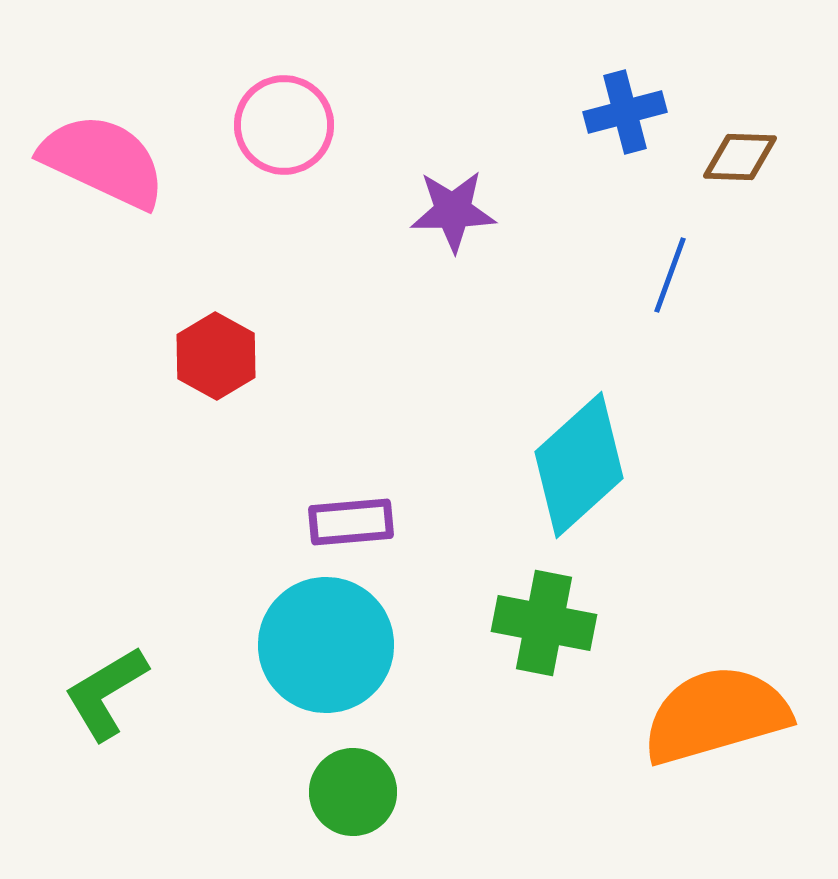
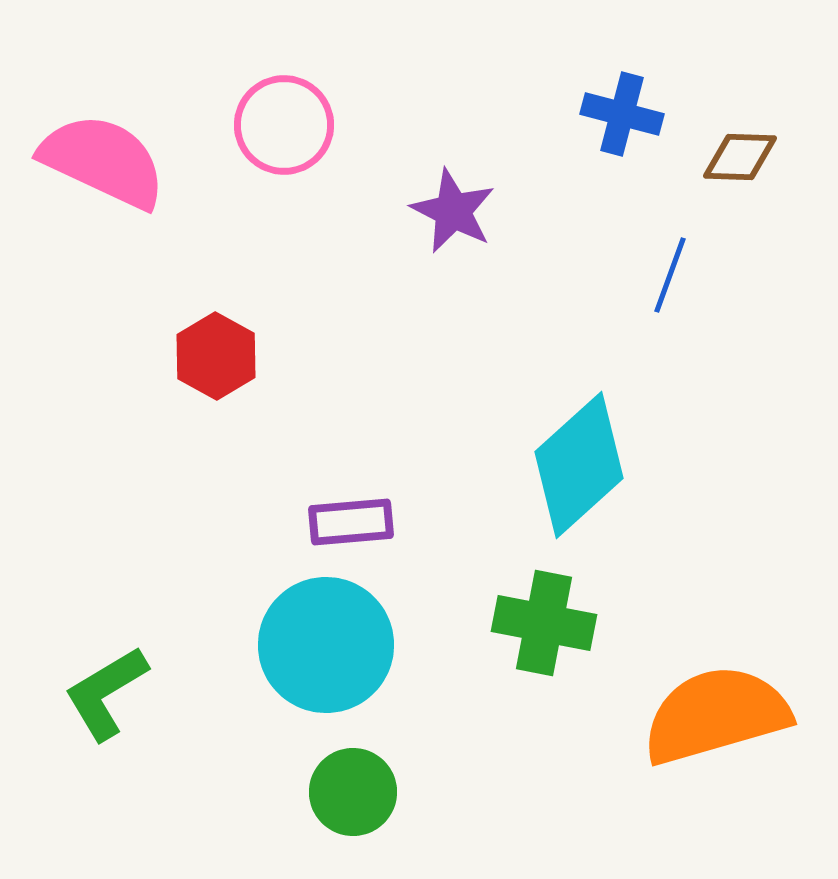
blue cross: moved 3 px left, 2 px down; rotated 30 degrees clockwise
purple star: rotated 28 degrees clockwise
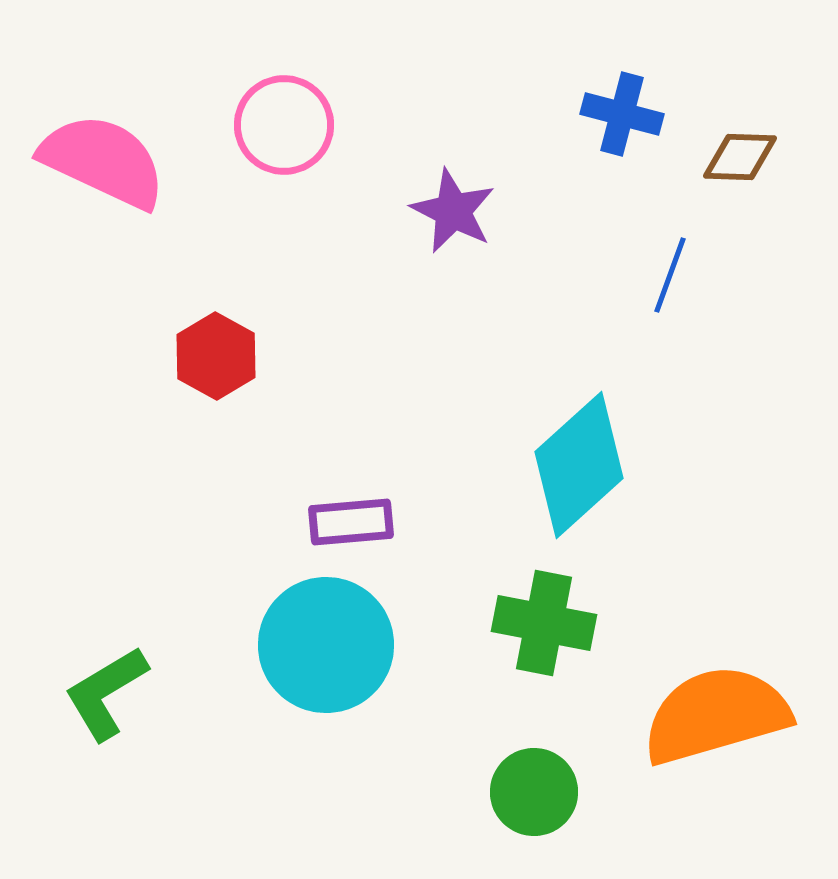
green circle: moved 181 px right
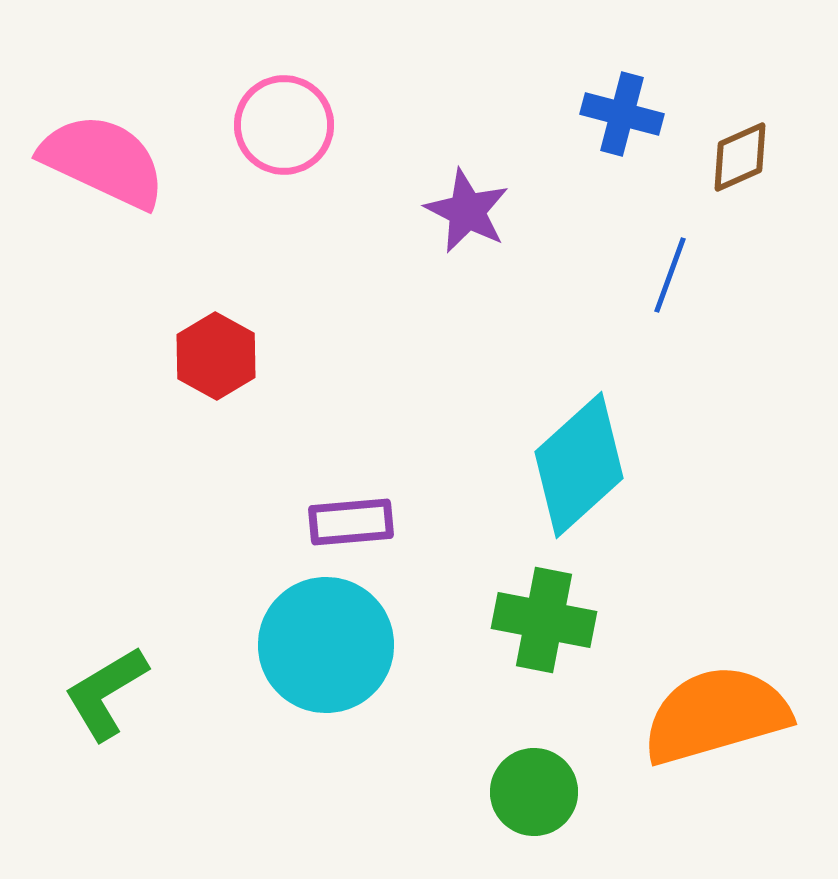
brown diamond: rotated 26 degrees counterclockwise
purple star: moved 14 px right
green cross: moved 3 px up
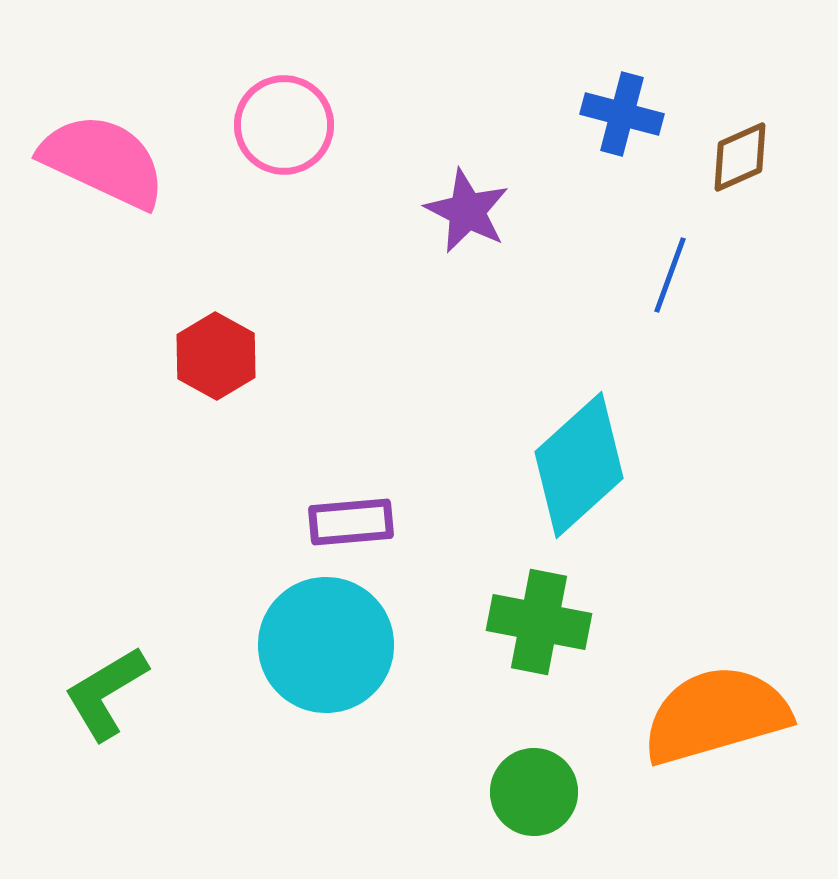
green cross: moved 5 px left, 2 px down
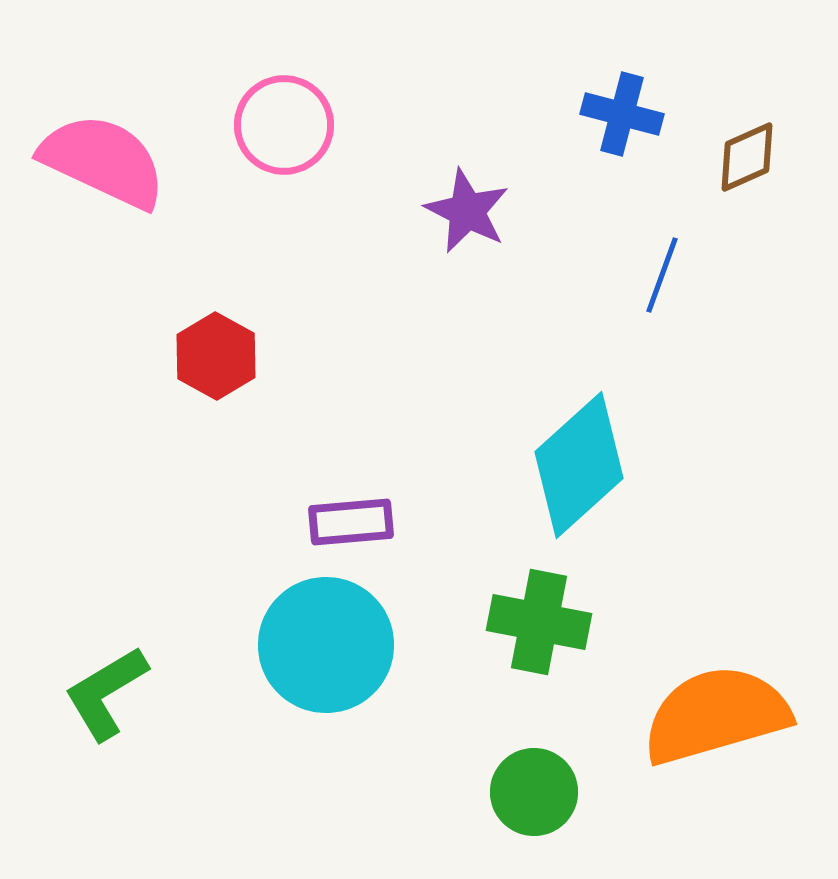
brown diamond: moved 7 px right
blue line: moved 8 px left
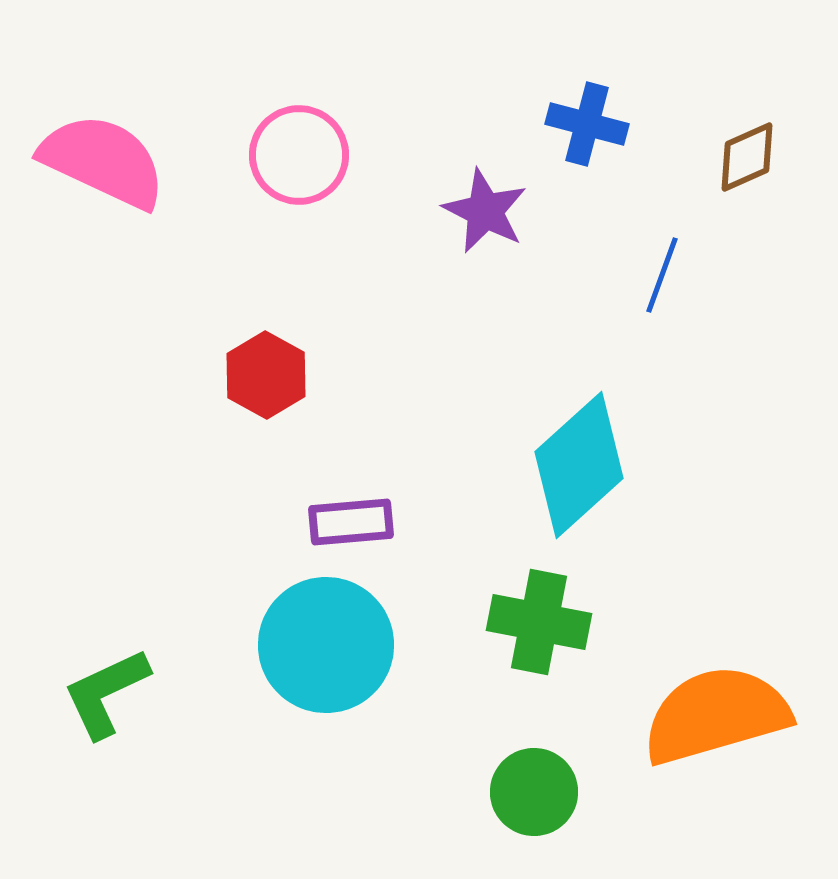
blue cross: moved 35 px left, 10 px down
pink circle: moved 15 px right, 30 px down
purple star: moved 18 px right
red hexagon: moved 50 px right, 19 px down
green L-shape: rotated 6 degrees clockwise
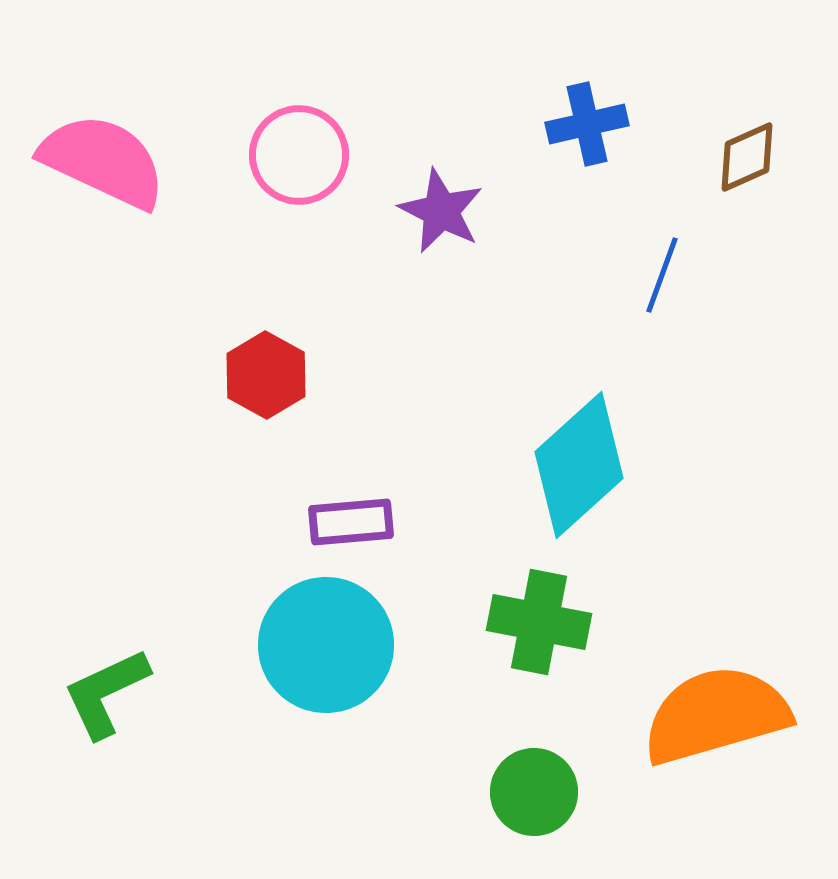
blue cross: rotated 28 degrees counterclockwise
purple star: moved 44 px left
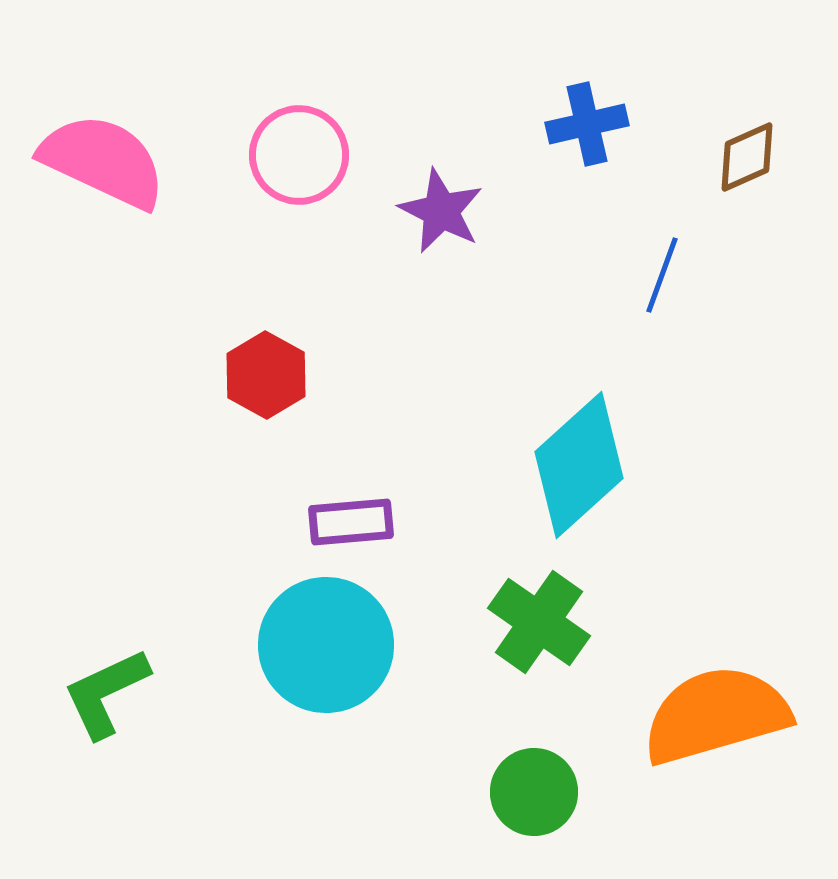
green cross: rotated 24 degrees clockwise
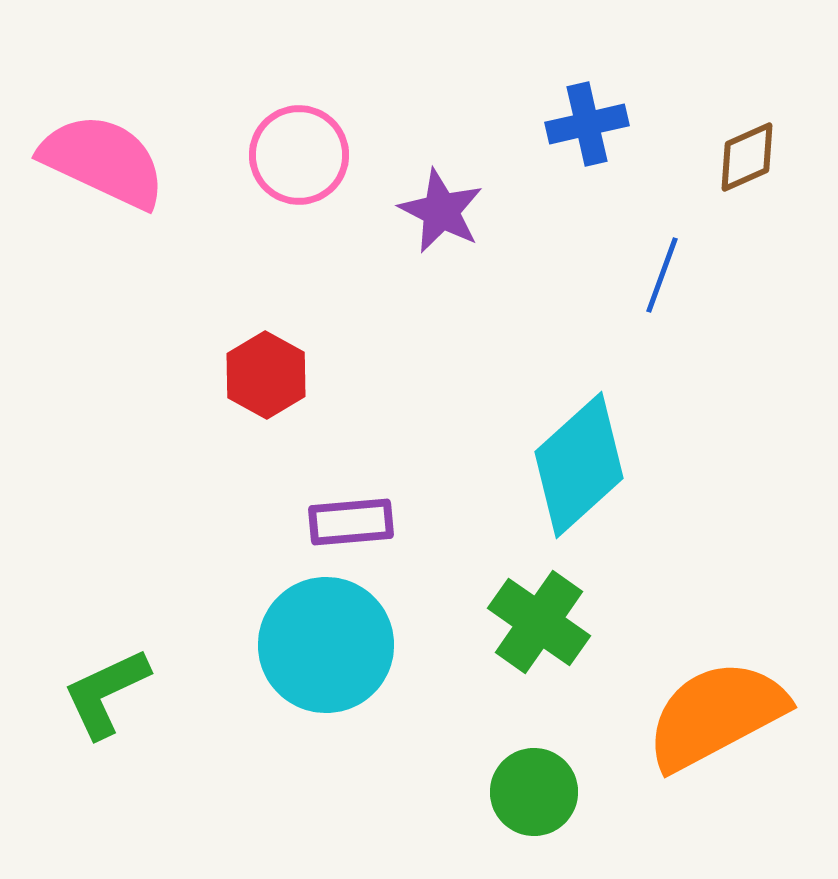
orange semicircle: rotated 12 degrees counterclockwise
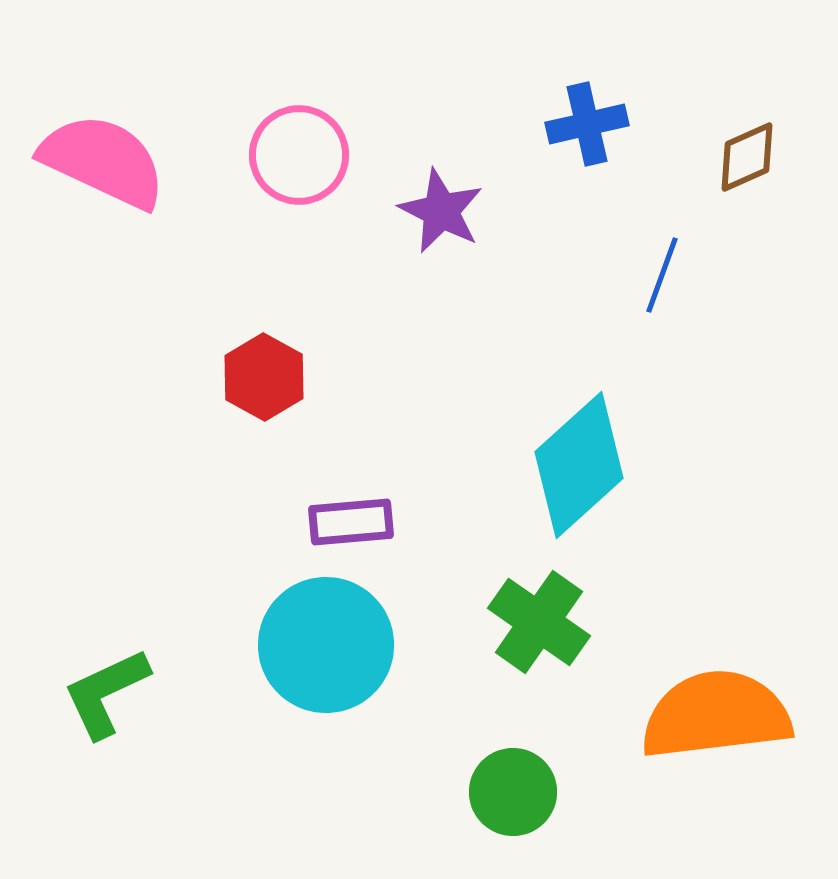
red hexagon: moved 2 px left, 2 px down
orange semicircle: rotated 21 degrees clockwise
green circle: moved 21 px left
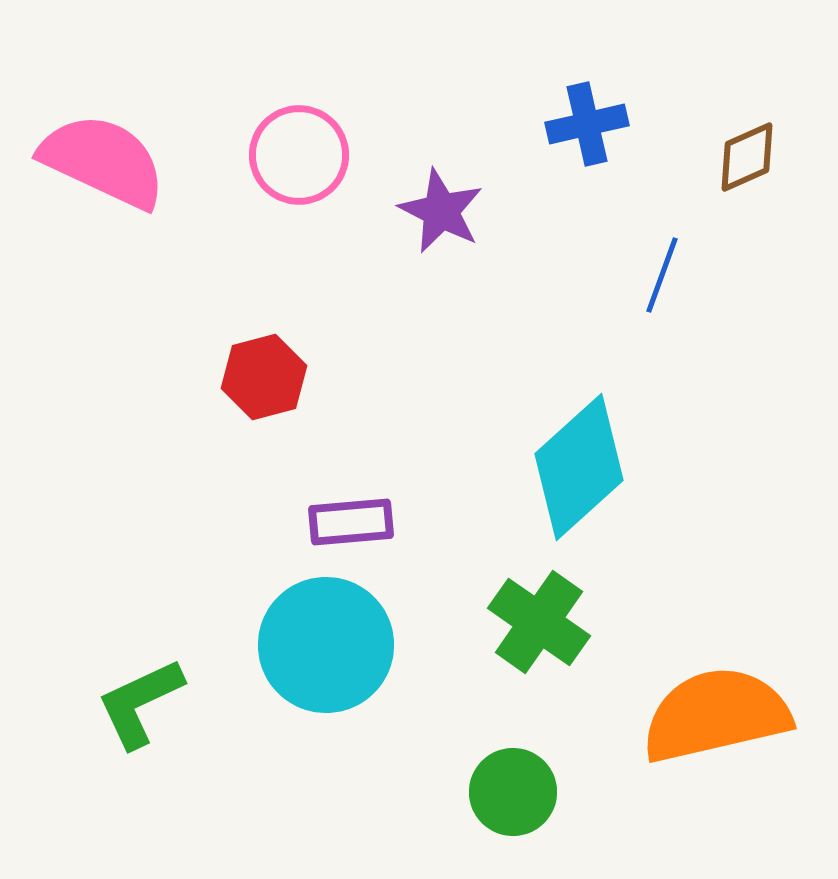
red hexagon: rotated 16 degrees clockwise
cyan diamond: moved 2 px down
green L-shape: moved 34 px right, 10 px down
orange semicircle: rotated 6 degrees counterclockwise
